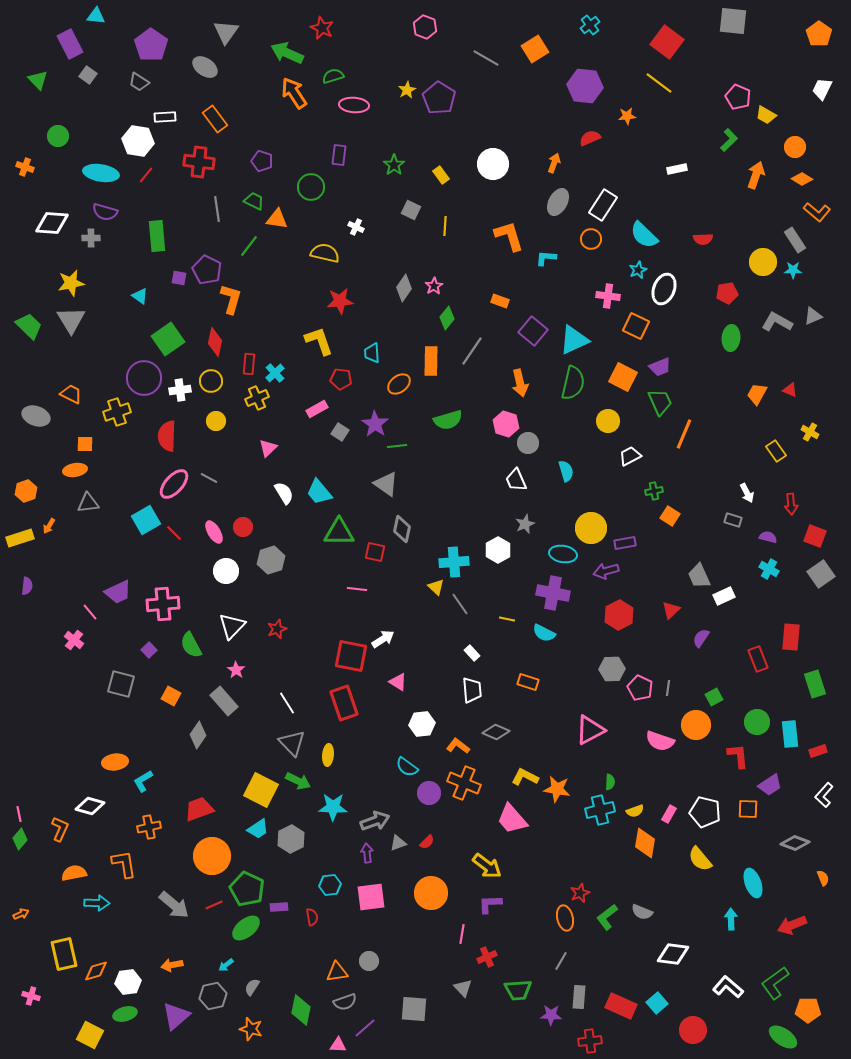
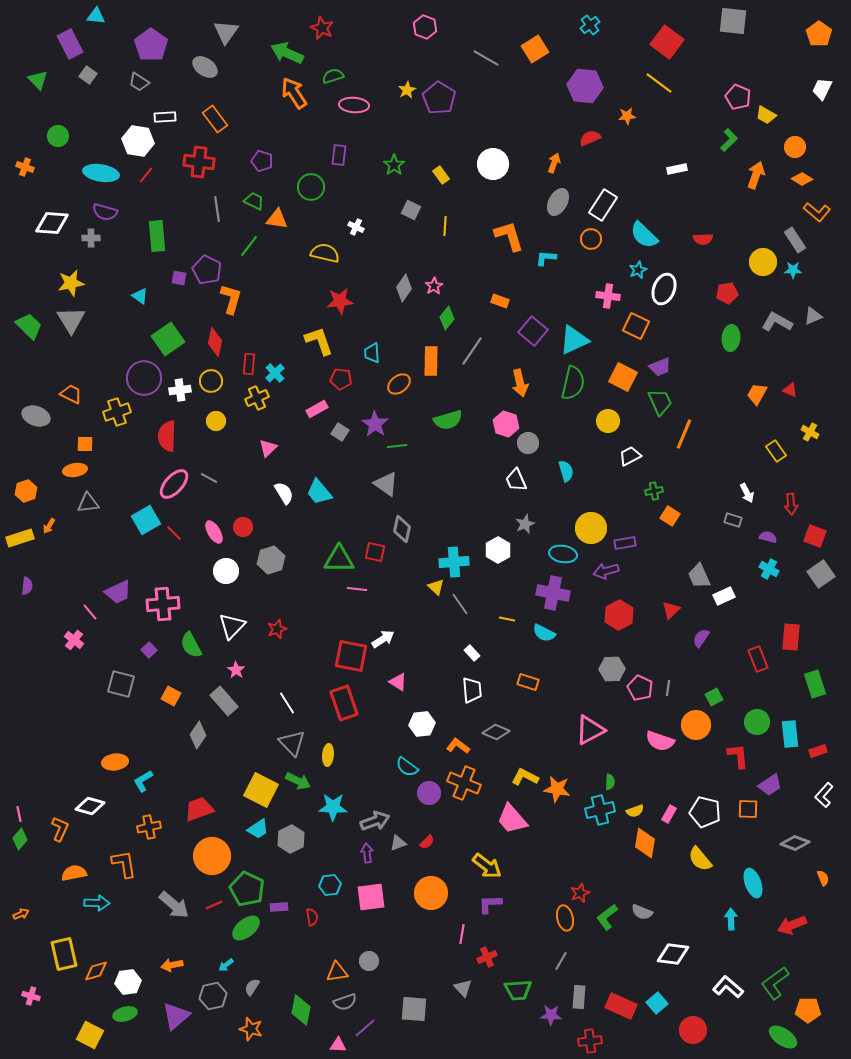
green triangle at (339, 532): moved 27 px down
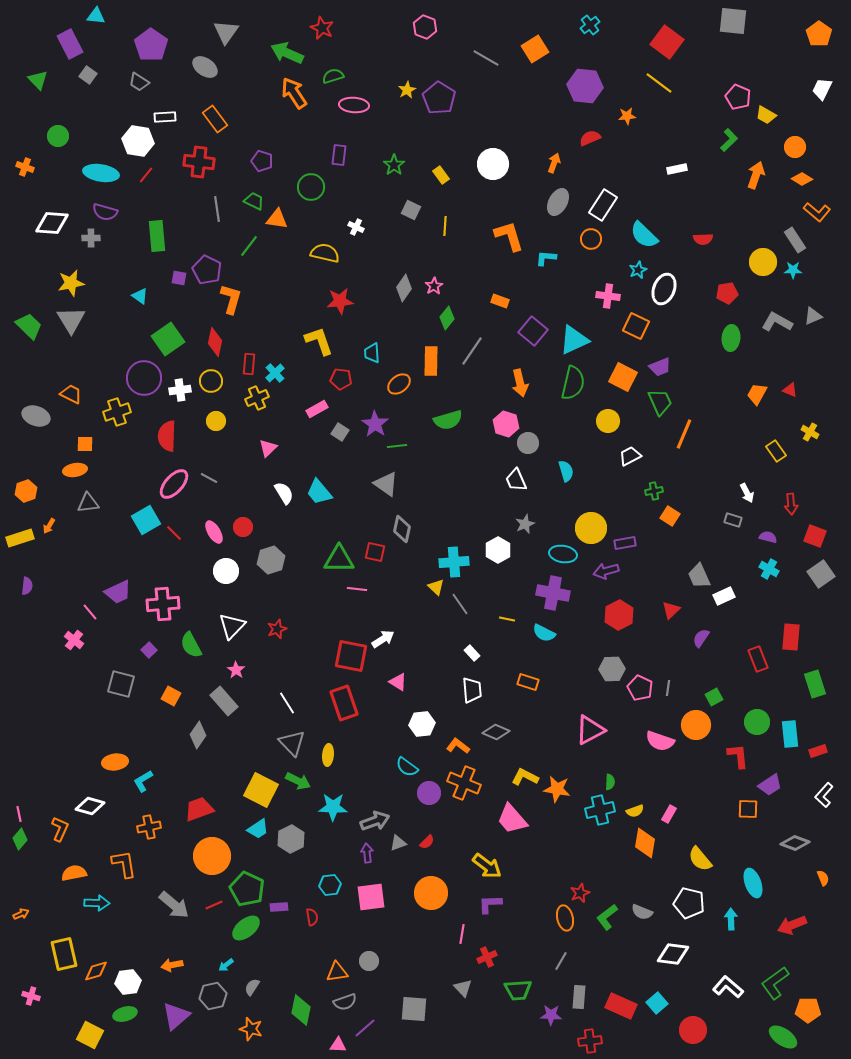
white pentagon at (705, 812): moved 16 px left, 91 px down
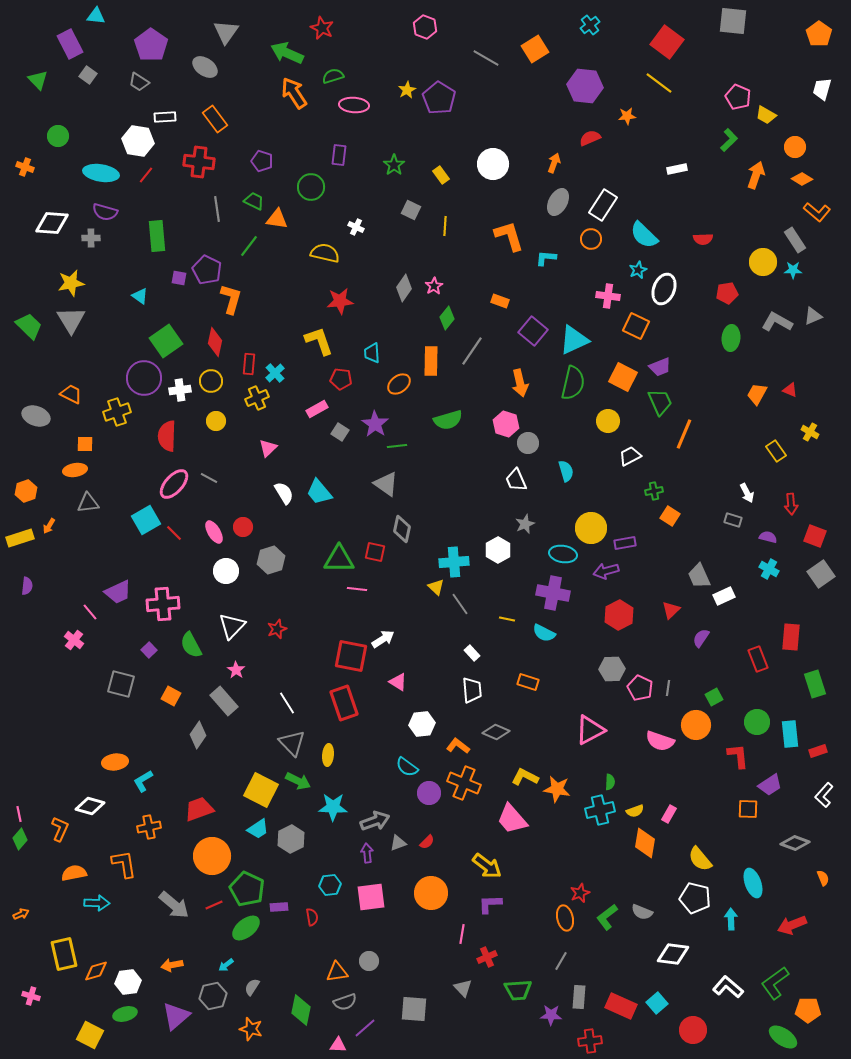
white trapezoid at (822, 89): rotated 10 degrees counterclockwise
green square at (168, 339): moved 2 px left, 2 px down
white pentagon at (689, 903): moved 6 px right, 5 px up
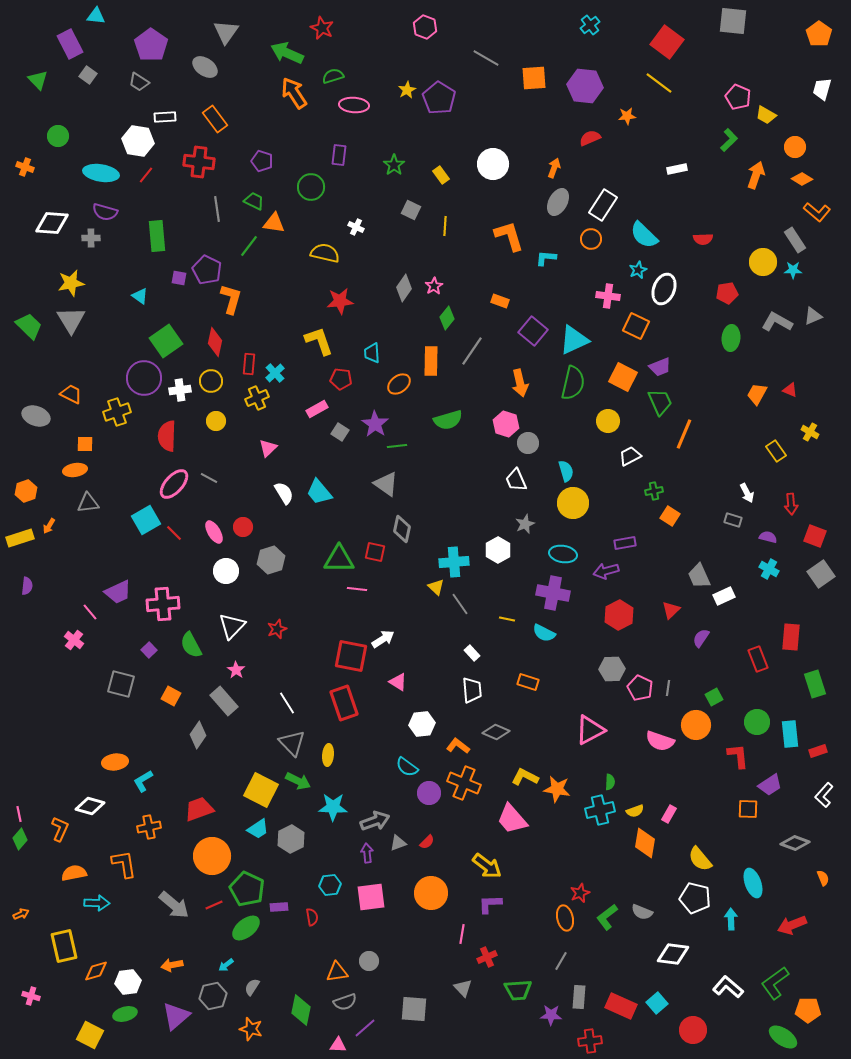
orange square at (535, 49): moved 1 px left, 29 px down; rotated 28 degrees clockwise
orange arrow at (554, 163): moved 5 px down
orange triangle at (277, 219): moved 3 px left, 4 px down
yellow circle at (591, 528): moved 18 px left, 25 px up
yellow rectangle at (64, 954): moved 8 px up
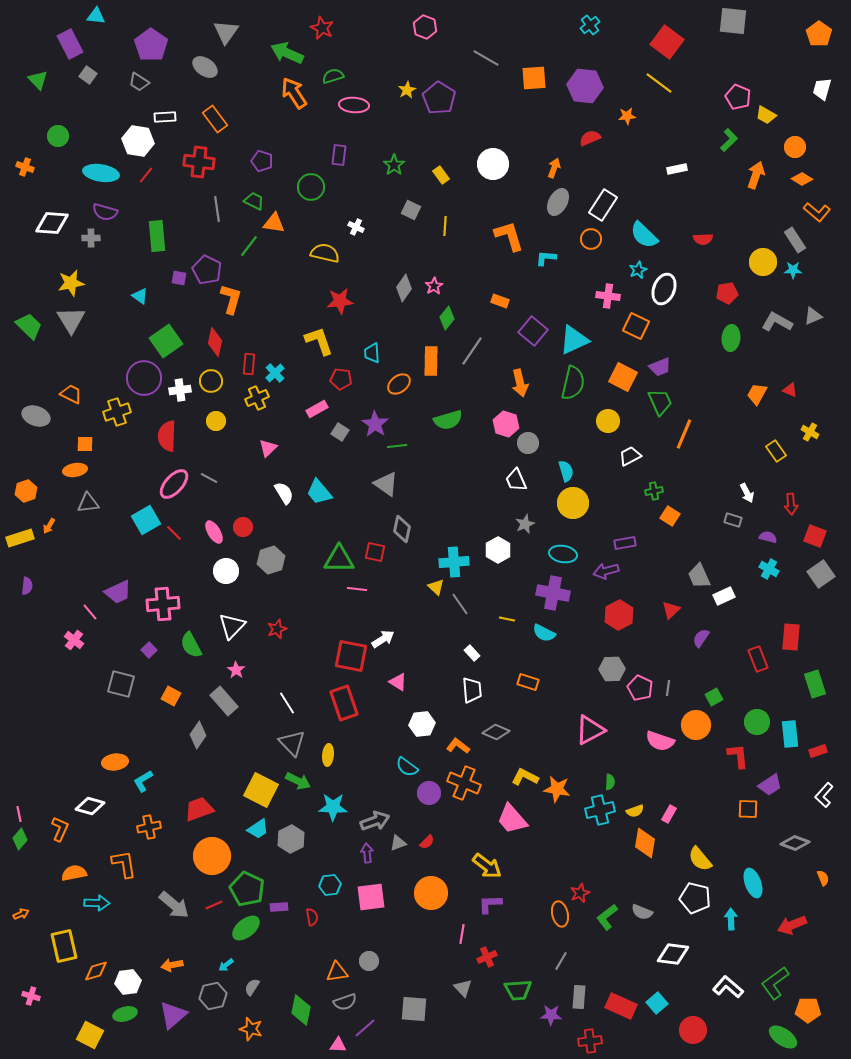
orange ellipse at (565, 918): moved 5 px left, 4 px up
purple triangle at (176, 1016): moved 3 px left, 1 px up
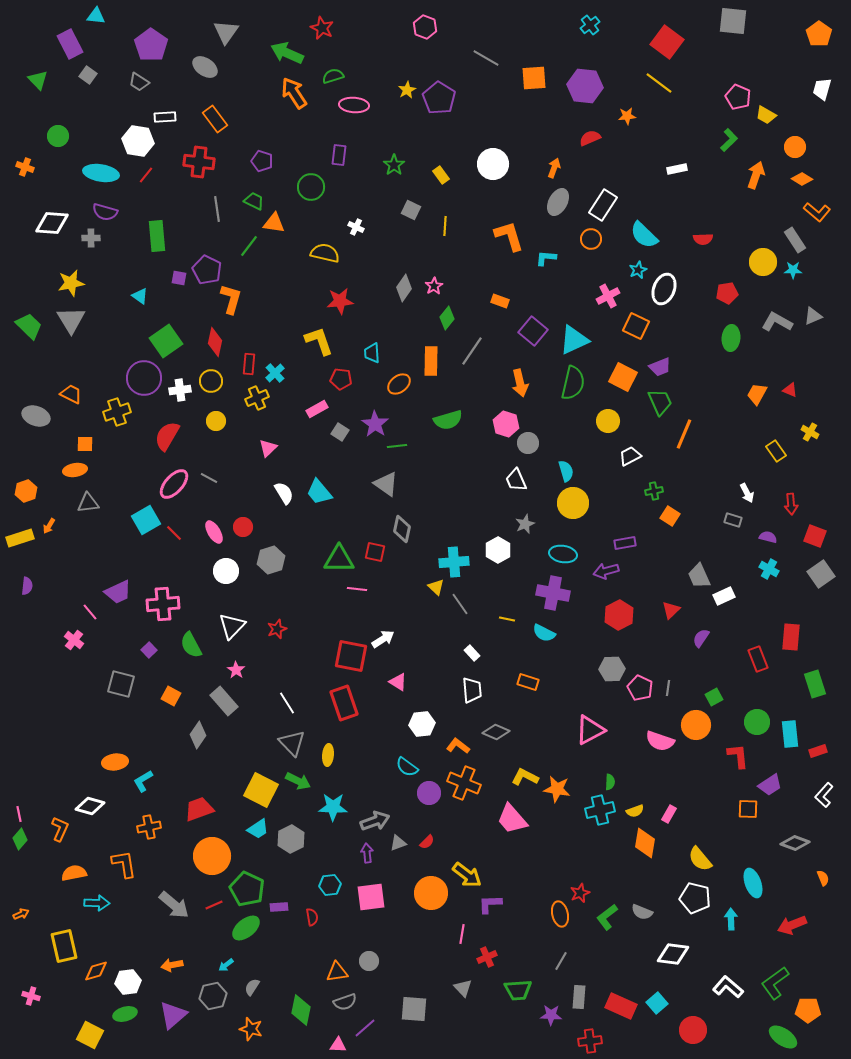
pink cross at (608, 296): rotated 35 degrees counterclockwise
red semicircle at (167, 436): rotated 28 degrees clockwise
yellow arrow at (487, 866): moved 20 px left, 9 px down
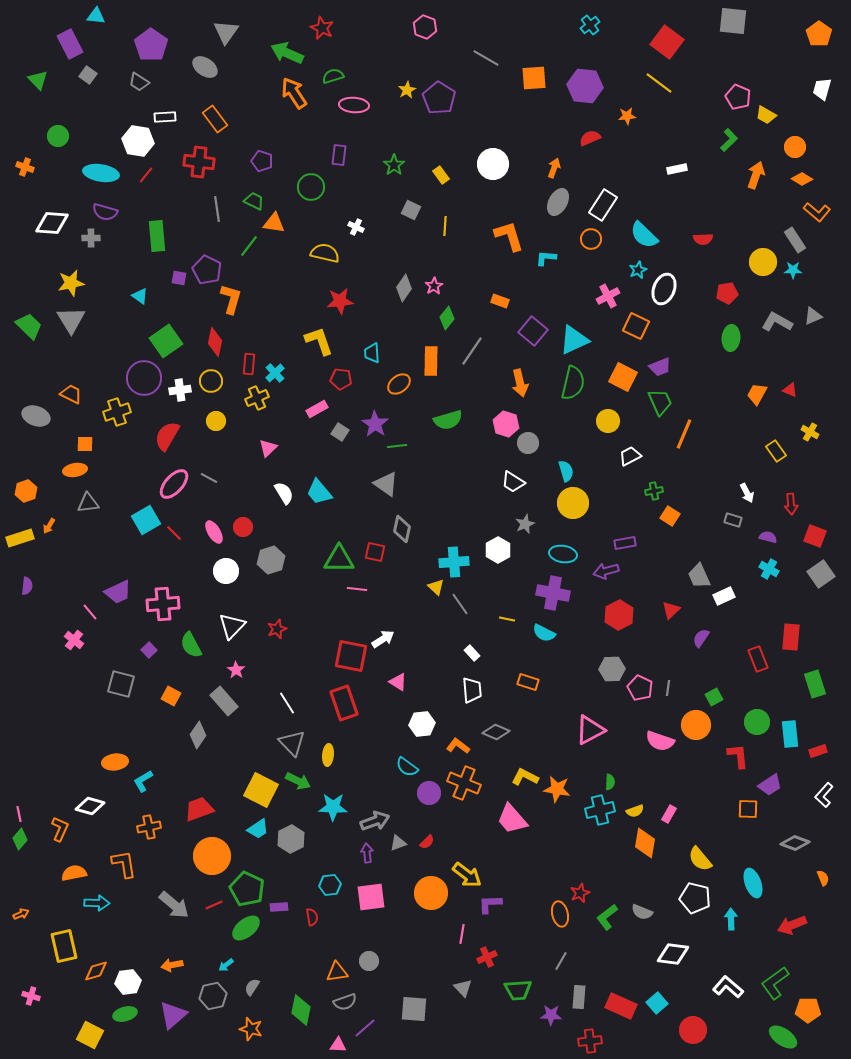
white trapezoid at (516, 480): moved 3 px left, 2 px down; rotated 35 degrees counterclockwise
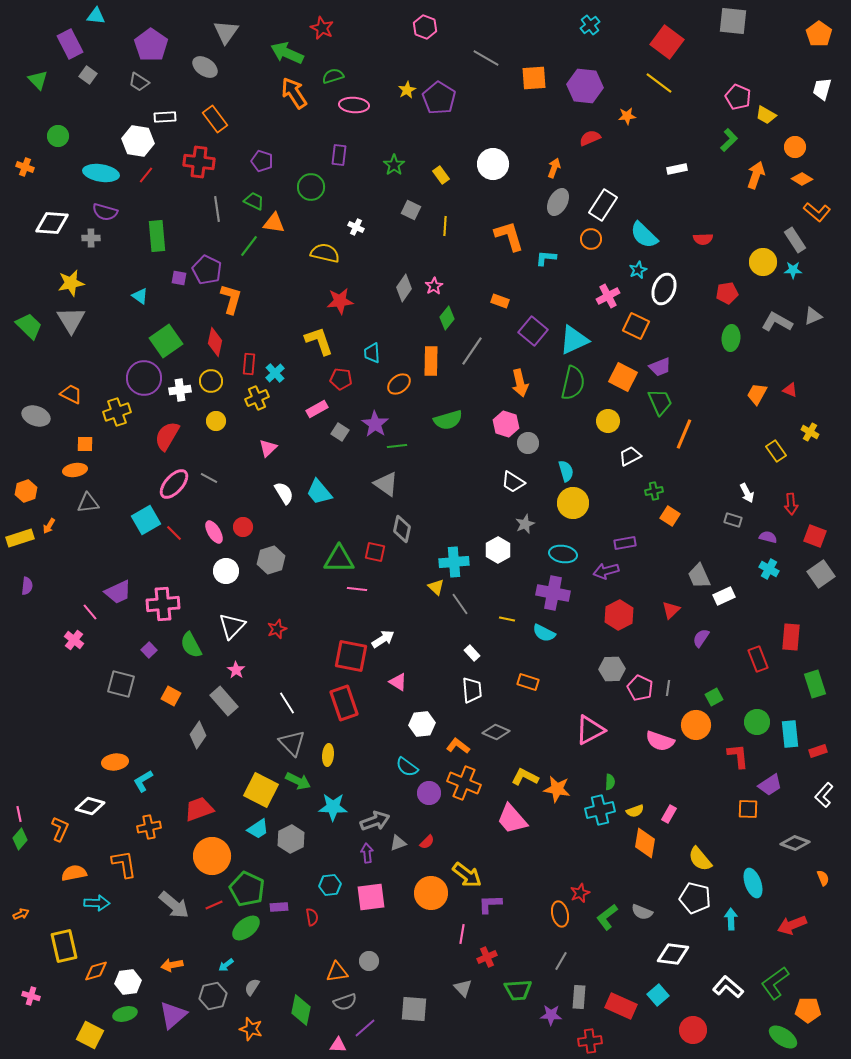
cyan square at (657, 1003): moved 1 px right, 8 px up
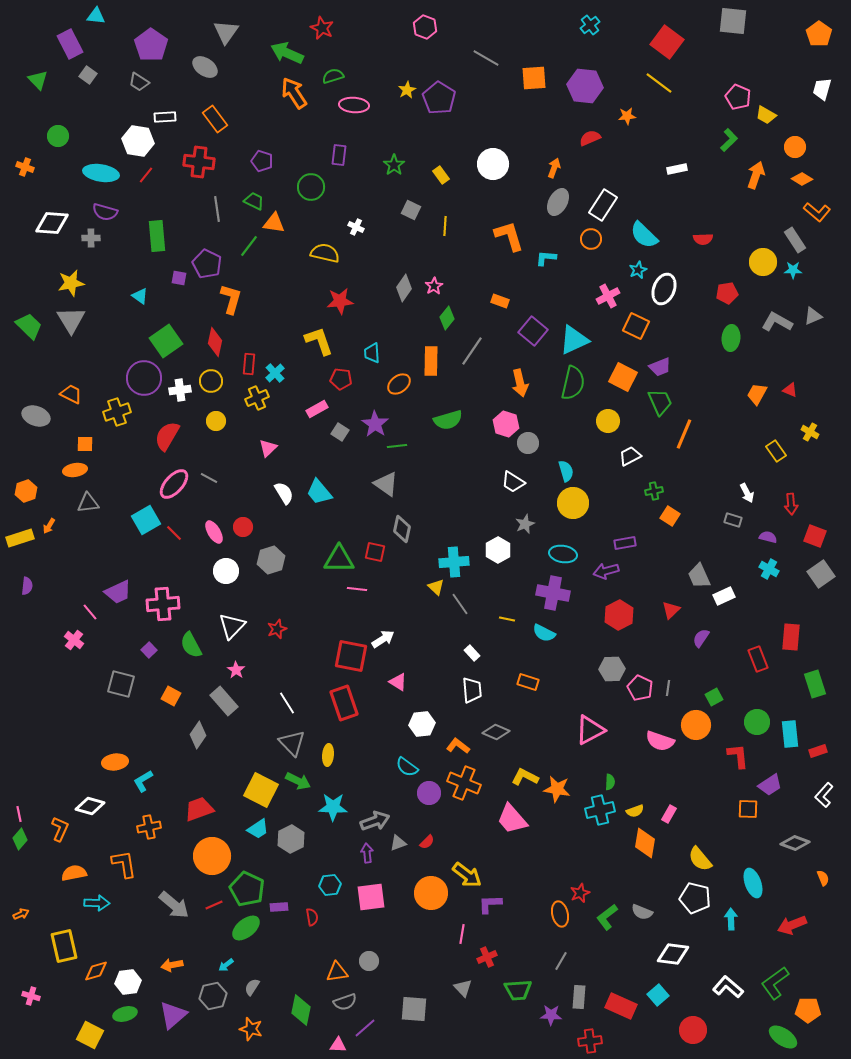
purple pentagon at (207, 270): moved 6 px up
